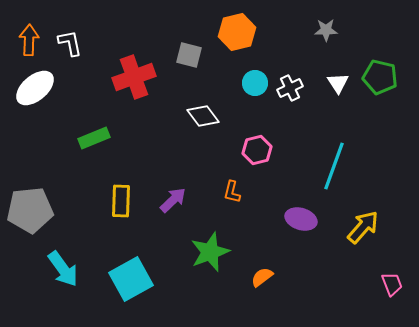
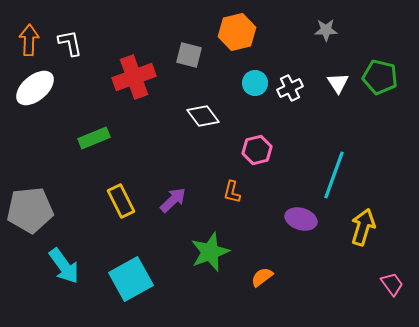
cyan line: moved 9 px down
yellow rectangle: rotated 28 degrees counterclockwise
yellow arrow: rotated 24 degrees counterclockwise
cyan arrow: moved 1 px right, 3 px up
pink trapezoid: rotated 15 degrees counterclockwise
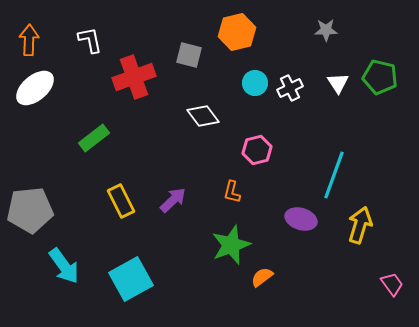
white L-shape: moved 20 px right, 3 px up
green rectangle: rotated 16 degrees counterclockwise
yellow arrow: moved 3 px left, 2 px up
green star: moved 21 px right, 7 px up
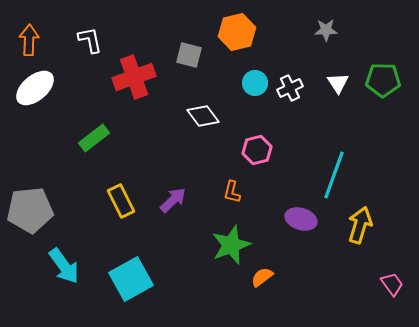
green pentagon: moved 3 px right, 3 px down; rotated 12 degrees counterclockwise
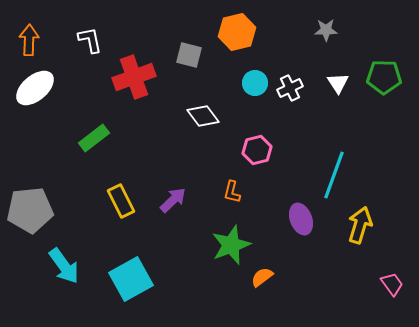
green pentagon: moved 1 px right, 3 px up
purple ellipse: rotated 52 degrees clockwise
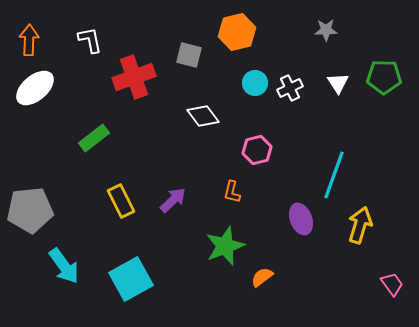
green star: moved 6 px left, 1 px down
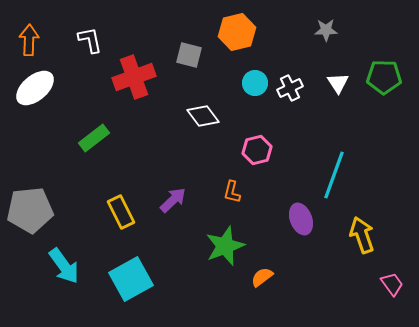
yellow rectangle: moved 11 px down
yellow arrow: moved 2 px right, 10 px down; rotated 36 degrees counterclockwise
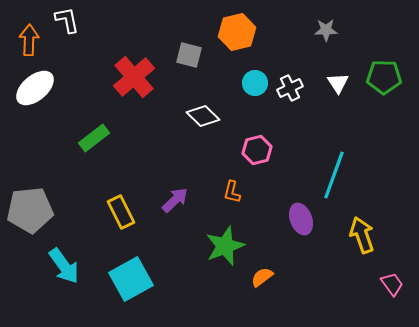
white L-shape: moved 23 px left, 20 px up
red cross: rotated 21 degrees counterclockwise
white diamond: rotated 8 degrees counterclockwise
purple arrow: moved 2 px right
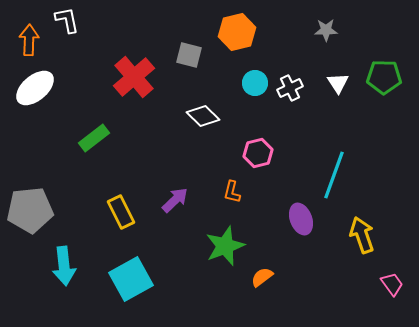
pink hexagon: moved 1 px right, 3 px down
cyan arrow: rotated 30 degrees clockwise
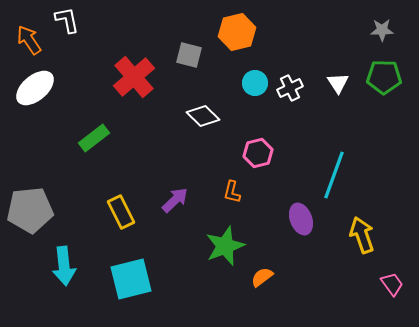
gray star: moved 56 px right
orange arrow: rotated 36 degrees counterclockwise
cyan square: rotated 15 degrees clockwise
